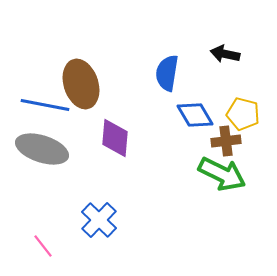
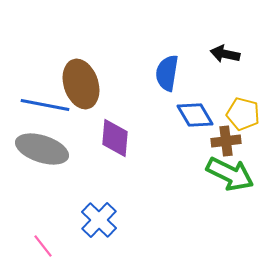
green arrow: moved 8 px right
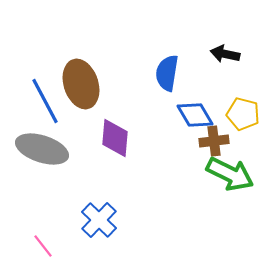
blue line: moved 4 px up; rotated 51 degrees clockwise
brown cross: moved 12 px left
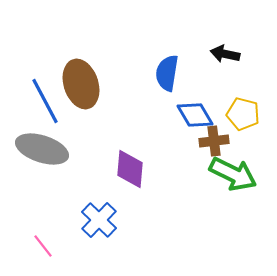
purple diamond: moved 15 px right, 31 px down
green arrow: moved 3 px right
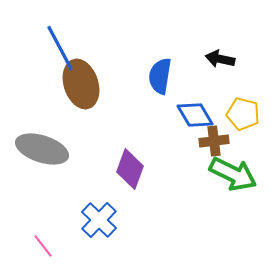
black arrow: moved 5 px left, 5 px down
blue semicircle: moved 7 px left, 3 px down
blue line: moved 15 px right, 53 px up
purple diamond: rotated 15 degrees clockwise
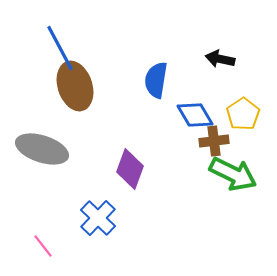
blue semicircle: moved 4 px left, 4 px down
brown ellipse: moved 6 px left, 2 px down
yellow pentagon: rotated 24 degrees clockwise
blue cross: moved 1 px left, 2 px up
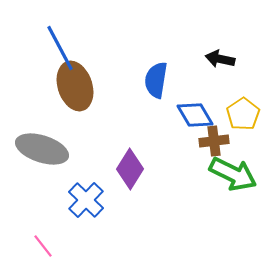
purple diamond: rotated 12 degrees clockwise
blue cross: moved 12 px left, 18 px up
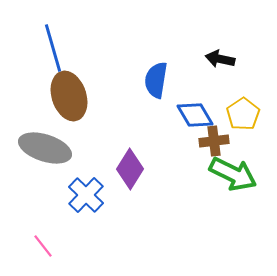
blue line: moved 7 px left; rotated 12 degrees clockwise
brown ellipse: moved 6 px left, 10 px down
gray ellipse: moved 3 px right, 1 px up
blue cross: moved 5 px up
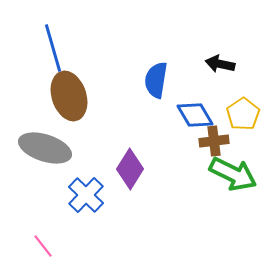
black arrow: moved 5 px down
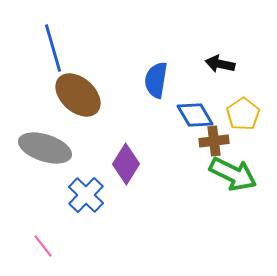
brown ellipse: moved 9 px right, 1 px up; rotated 30 degrees counterclockwise
purple diamond: moved 4 px left, 5 px up
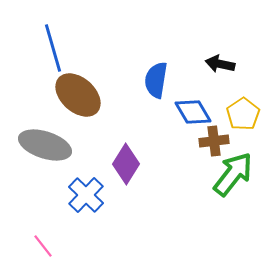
blue diamond: moved 2 px left, 3 px up
gray ellipse: moved 3 px up
green arrow: rotated 78 degrees counterclockwise
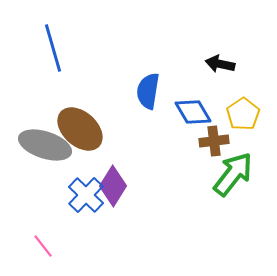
blue semicircle: moved 8 px left, 11 px down
brown ellipse: moved 2 px right, 34 px down
purple diamond: moved 13 px left, 22 px down
